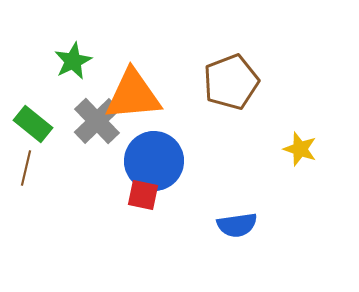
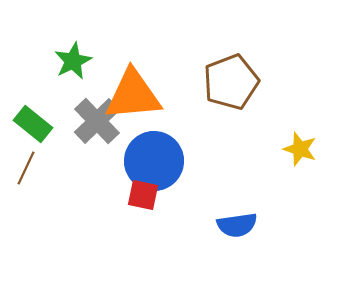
brown line: rotated 12 degrees clockwise
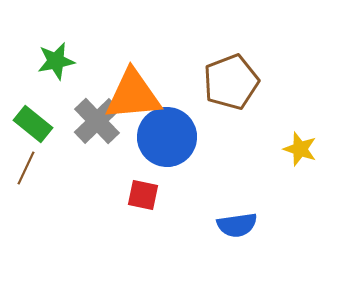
green star: moved 17 px left; rotated 15 degrees clockwise
blue circle: moved 13 px right, 24 px up
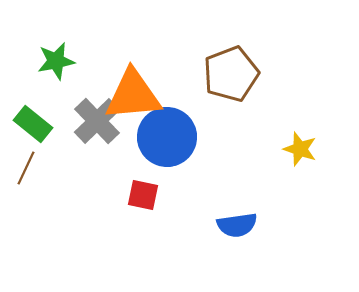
brown pentagon: moved 8 px up
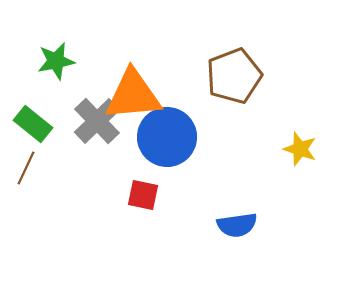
brown pentagon: moved 3 px right, 2 px down
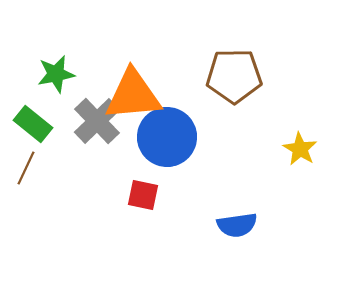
green star: moved 13 px down
brown pentagon: rotated 20 degrees clockwise
yellow star: rotated 12 degrees clockwise
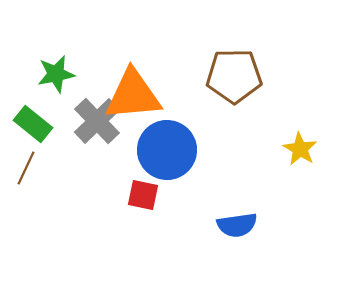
blue circle: moved 13 px down
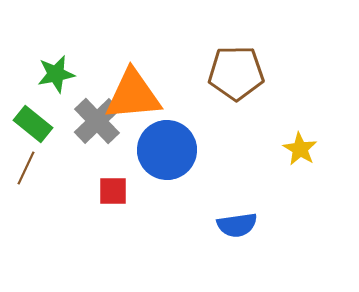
brown pentagon: moved 2 px right, 3 px up
red square: moved 30 px left, 4 px up; rotated 12 degrees counterclockwise
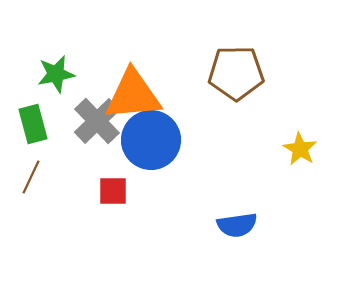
green rectangle: rotated 36 degrees clockwise
blue circle: moved 16 px left, 10 px up
brown line: moved 5 px right, 9 px down
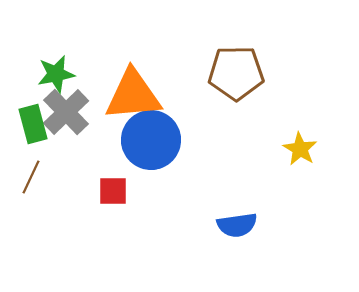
gray cross: moved 31 px left, 9 px up
